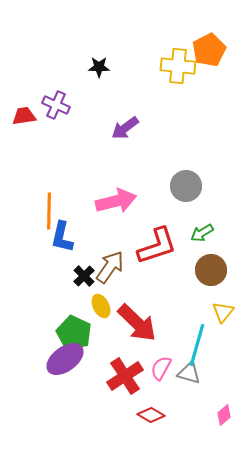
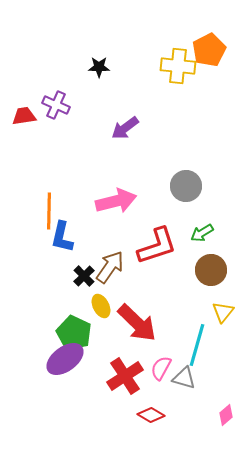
gray triangle: moved 5 px left, 5 px down
pink diamond: moved 2 px right
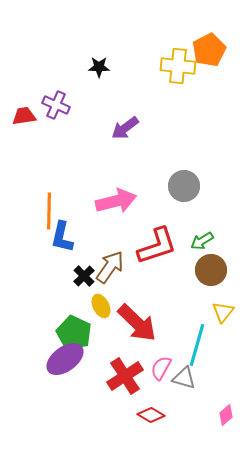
gray circle: moved 2 px left
green arrow: moved 8 px down
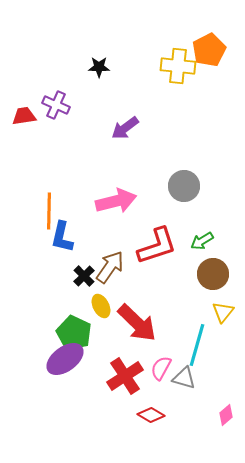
brown circle: moved 2 px right, 4 px down
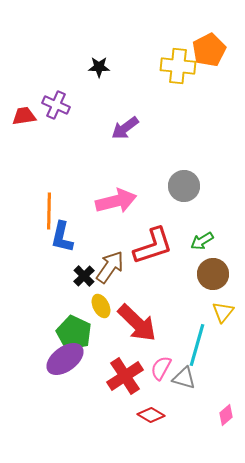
red L-shape: moved 4 px left
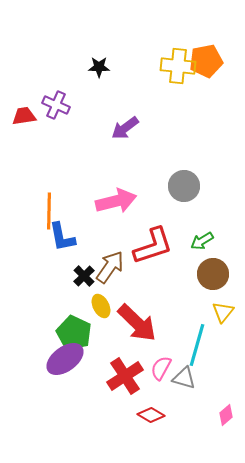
orange pentagon: moved 3 px left, 11 px down; rotated 16 degrees clockwise
blue L-shape: rotated 24 degrees counterclockwise
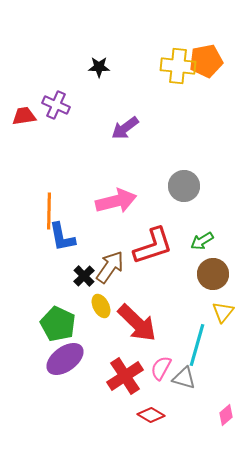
green pentagon: moved 16 px left, 9 px up
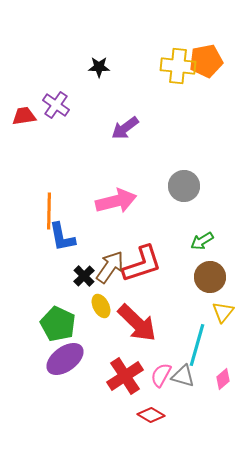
purple cross: rotated 12 degrees clockwise
red L-shape: moved 11 px left, 18 px down
brown circle: moved 3 px left, 3 px down
pink semicircle: moved 7 px down
gray triangle: moved 1 px left, 2 px up
pink diamond: moved 3 px left, 36 px up
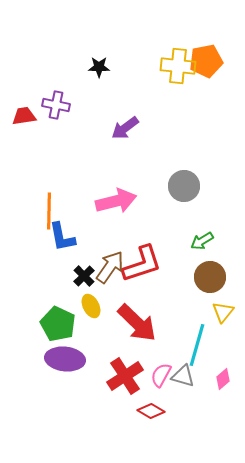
purple cross: rotated 24 degrees counterclockwise
yellow ellipse: moved 10 px left
purple ellipse: rotated 42 degrees clockwise
red diamond: moved 4 px up
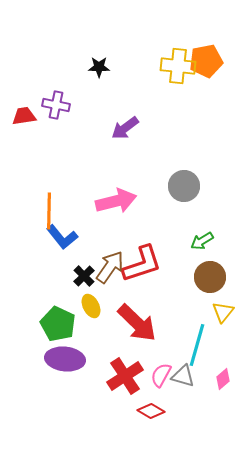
blue L-shape: rotated 28 degrees counterclockwise
